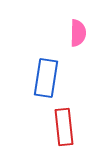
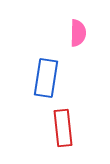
red rectangle: moved 1 px left, 1 px down
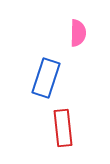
blue rectangle: rotated 9 degrees clockwise
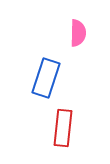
red rectangle: rotated 12 degrees clockwise
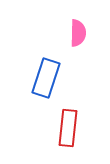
red rectangle: moved 5 px right
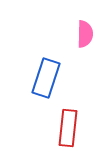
pink semicircle: moved 7 px right, 1 px down
